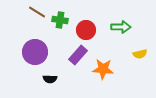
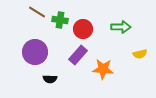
red circle: moved 3 px left, 1 px up
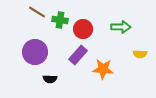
yellow semicircle: rotated 16 degrees clockwise
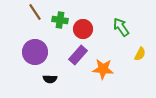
brown line: moved 2 px left; rotated 24 degrees clockwise
green arrow: rotated 126 degrees counterclockwise
yellow semicircle: rotated 64 degrees counterclockwise
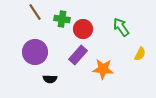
green cross: moved 2 px right, 1 px up
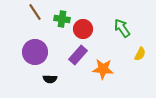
green arrow: moved 1 px right, 1 px down
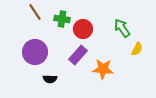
yellow semicircle: moved 3 px left, 5 px up
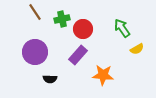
green cross: rotated 21 degrees counterclockwise
yellow semicircle: rotated 32 degrees clockwise
orange star: moved 6 px down
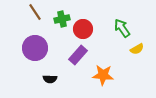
purple circle: moved 4 px up
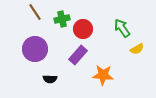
purple circle: moved 1 px down
